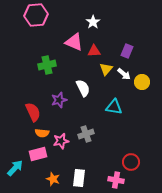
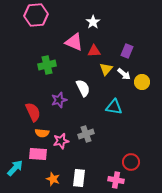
pink rectangle: rotated 18 degrees clockwise
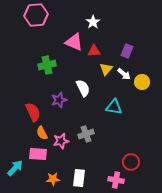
orange semicircle: rotated 56 degrees clockwise
orange star: rotated 24 degrees counterclockwise
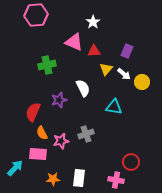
red semicircle: rotated 132 degrees counterclockwise
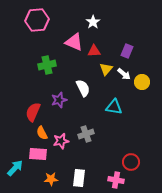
pink hexagon: moved 1 px right, 5 px down
orange star: moved 2 px left
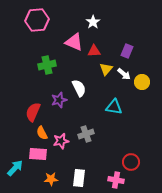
white semicircle: moved 4 px left
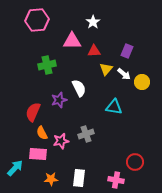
pink triangle: moved 2 px left, 1 px up; rotated 24 degrees counterclockwise
red circle: moved 4 px right
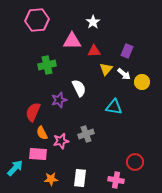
white rectangle: moved 1 px right
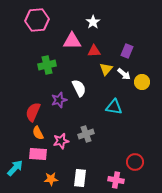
orange semicircle: moved 4 px left
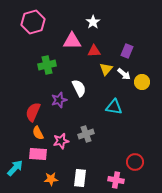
pink hexagon: moved 4 px left, 2 px down; rotated 10 degrees counterclockwise
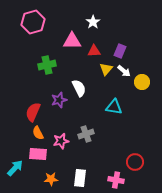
purple rectangle: moved 7 px left
white arrow: moved 3 px up
